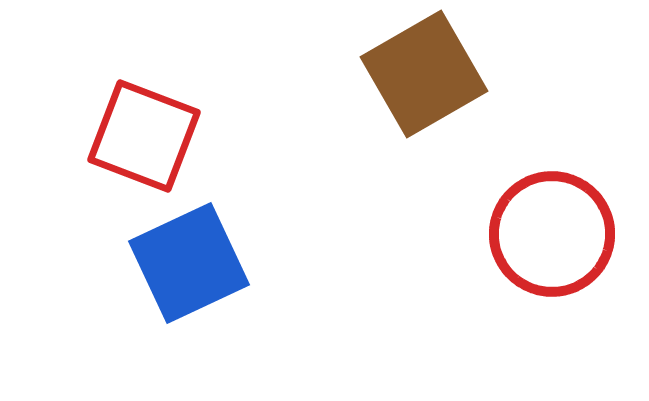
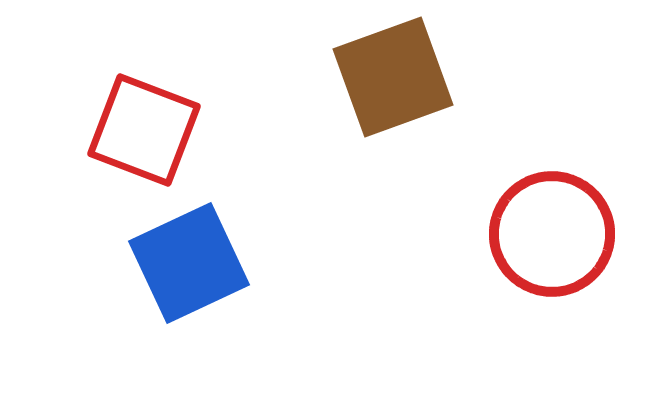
brown square: moved 31 px left, 3 px down; rotated 10 degrees clockwise
red square: moved 6 px up
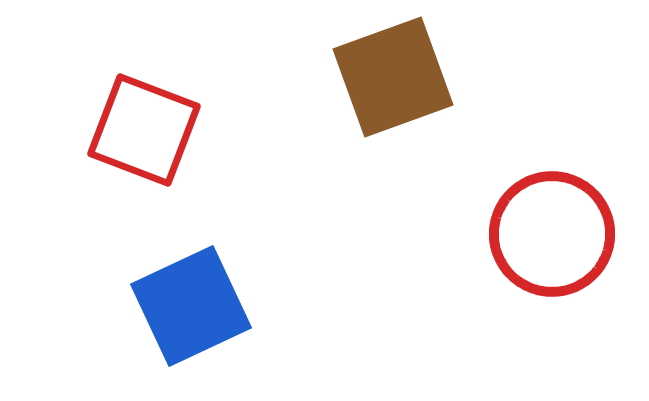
blue square: moved 2 px right, 43 px down
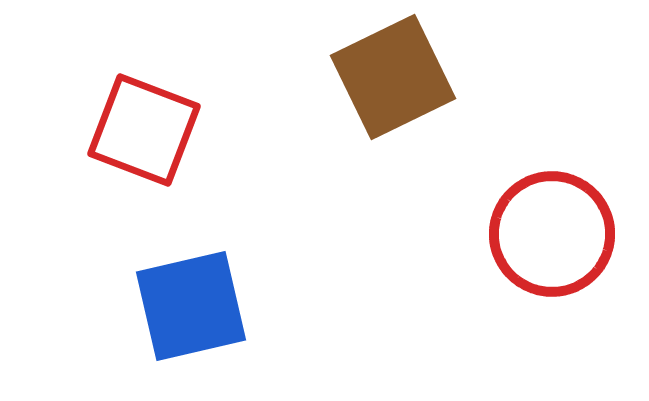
brown square: rotated 6 degrees counterclockwise
blue square: rotated 12 degrees clockwise
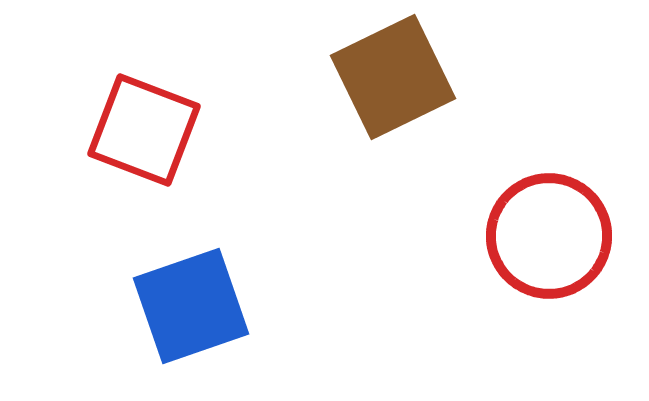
red circle: moved 3 px left, 2 px down
blue square: rotated 6 degrees counterclockwise
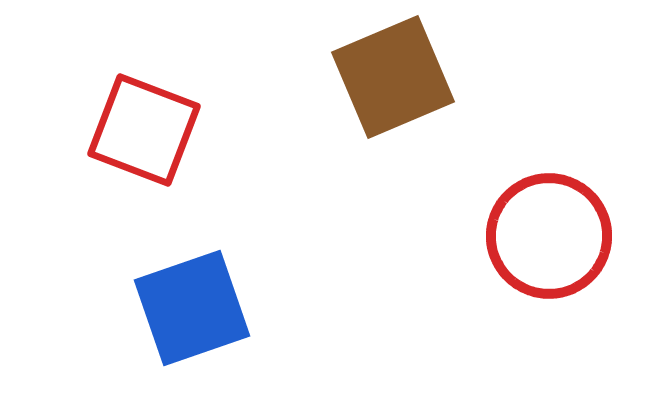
brown square: rotated 3 degrees clockwise
blue square: moved 1 px right, 2 px down
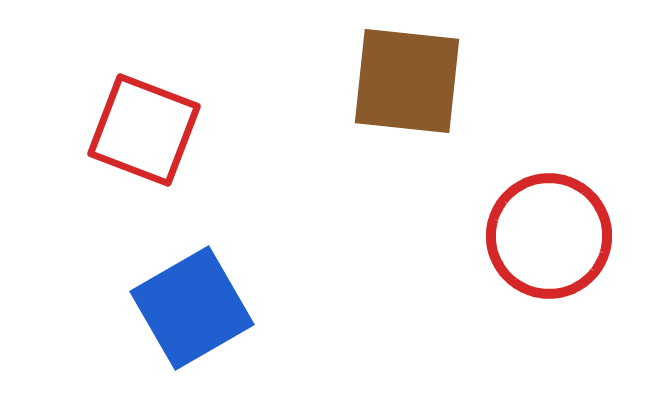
brown square: moved 14 px right, 4 px down; rotated 29 degrees clockwise
blue square: rotated 11 degrees counterclockwise
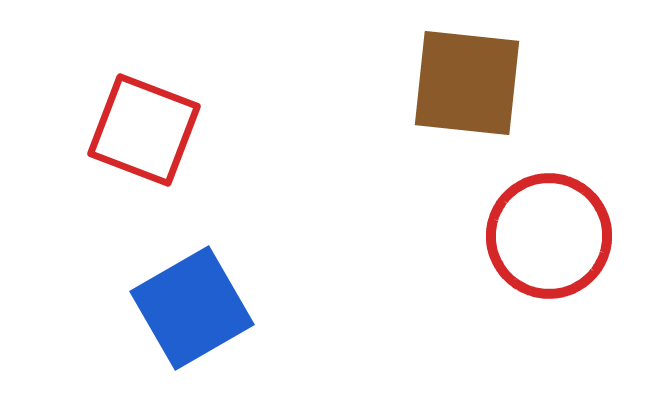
brown square: moved 60 px right, 2 px down
